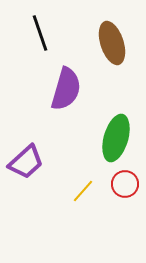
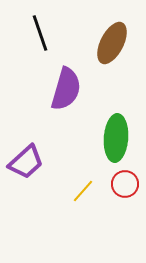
brown ellipse: rotated 45 degrees clockwise
green ellipse: rotated 12 degrees counterclockwise
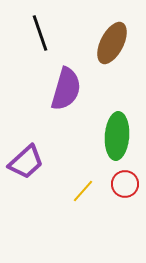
green ellipse: moved 1 px right, 2 px up
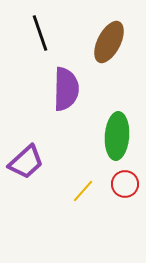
brown ellipse: moved 3 px left, 1 px up
purple semicircle: rotated 15 degrees counterclockwise
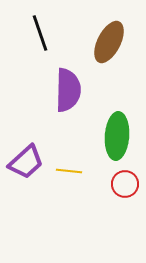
purple semicircle: moved 2 px right, 1 px down
yellow line: moved 14 px left, 20 px up; rotated 55 degrees clockwise
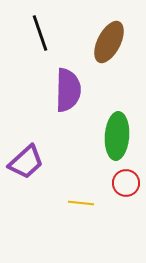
yellow line: moved 12 px right, 32 px down
red circle: moved 1 px right, 1 px up
